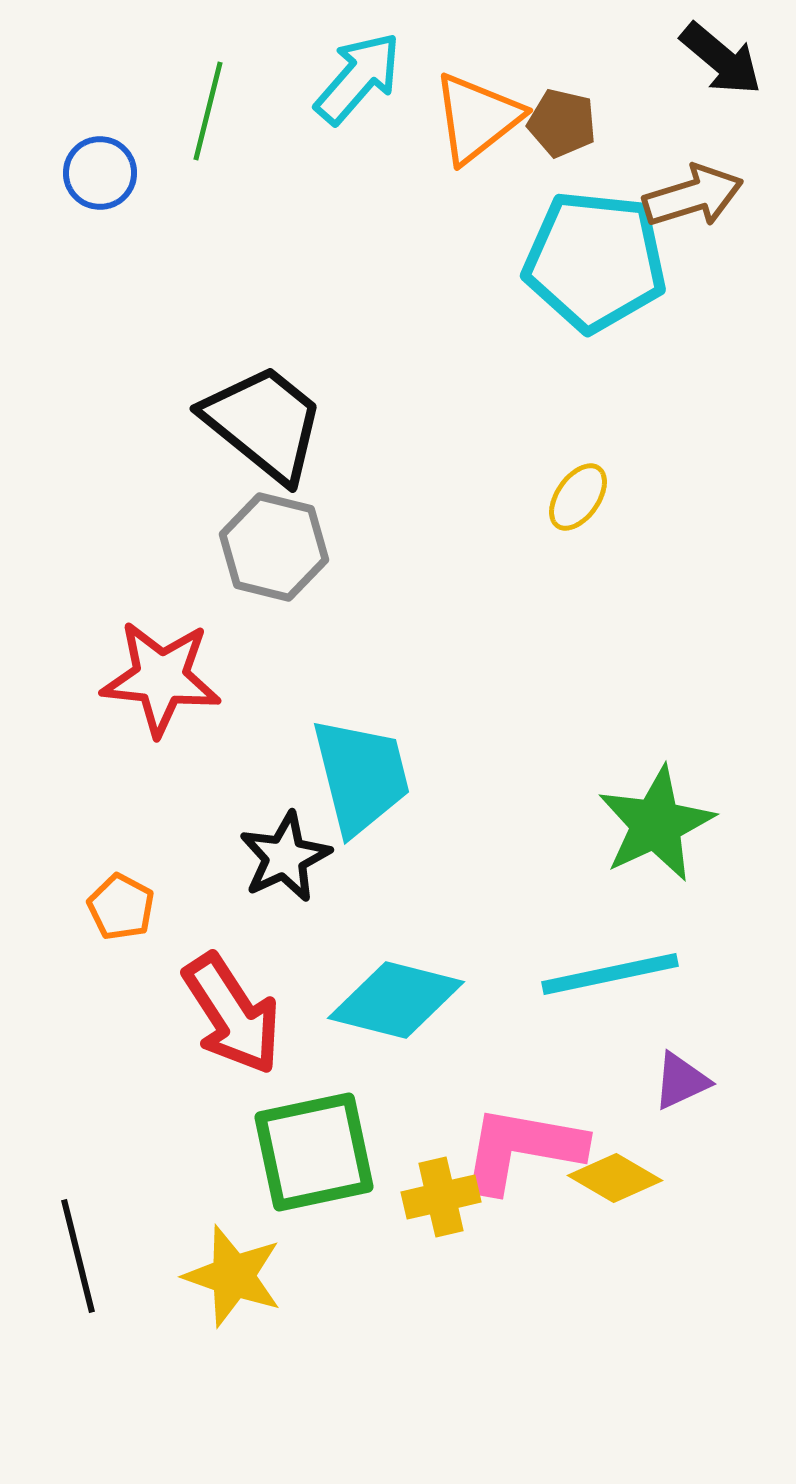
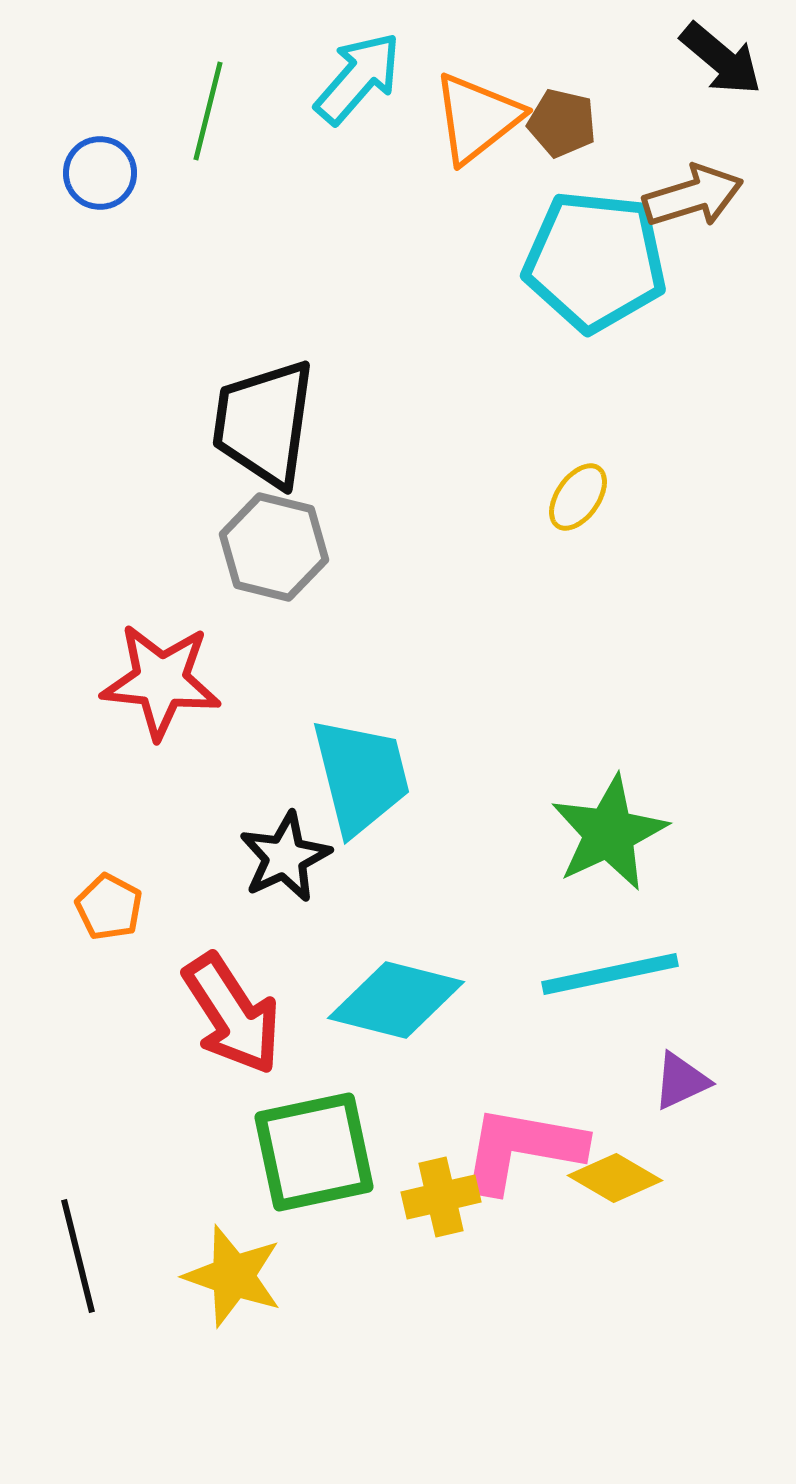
black trapezoid: rotated 121 degrees counterclockwise
red star: moved 3 px down
green star: moved 47 px left, 9 px down
orange pentagon: moved 12 px left
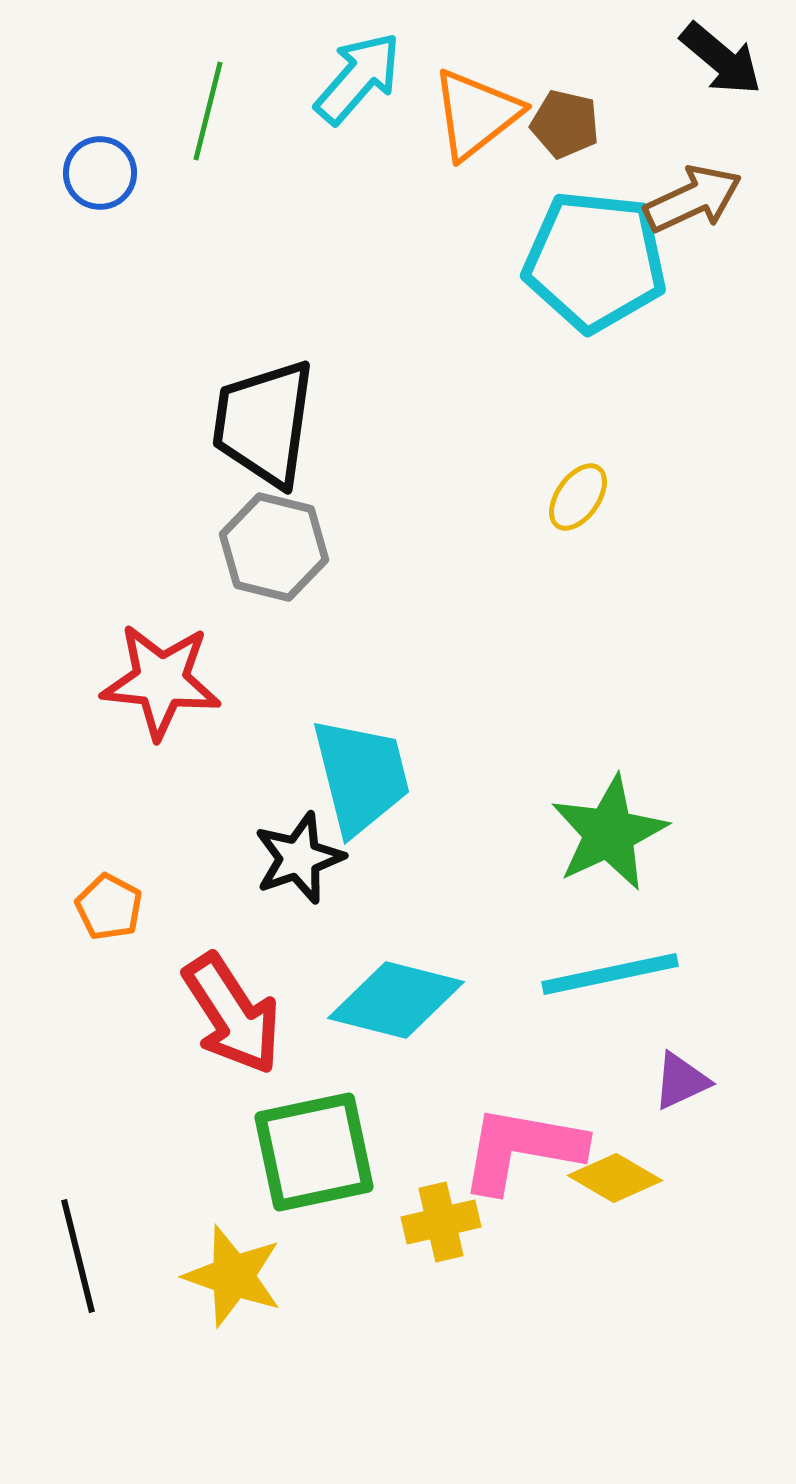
orange triangle: moved 1 px left, 4 px up
brown pentagon: moved 3 px right, 1 px down
brown arrow: moved 3 px down; rotated 8 degrees counterclockwise
black star: moved 14 px right, 1 px down; rotated 6 degrees clockwise
yellow cross: moved 25 px down
